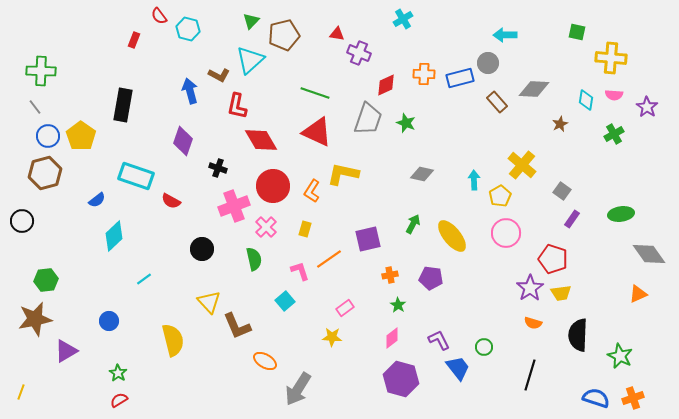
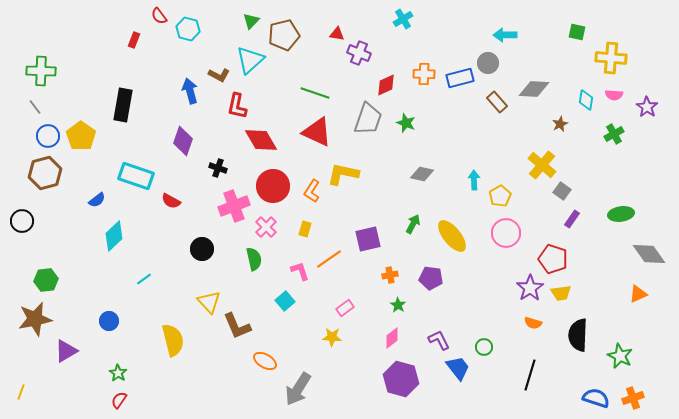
yellow cross at (522, 165): moved 20 px right
red semicircle at (119, 400): rotated 24 degrees counterclockwise
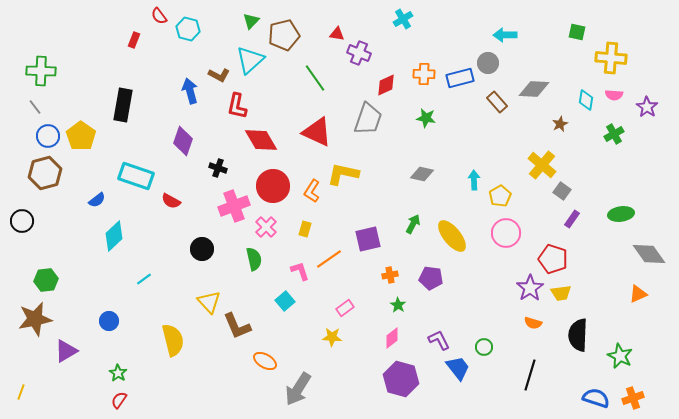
green line at (315, 93): moved 15 px up; rotated 36 degrees clockwise
green star at (406, 123): moved 20 px right, 5 px up; rotated 12 degrees counterclockwise
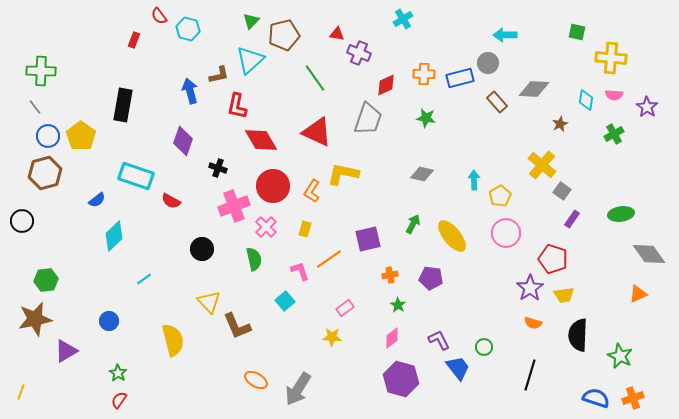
brown L-shape at (219, 75): rotated 40 degrees counterclockwise
yellow trapezoid at (561, 293): moved 3 px right, 2 px down
orange ellipse at (265, 361): moved 9 px left, 19 px down
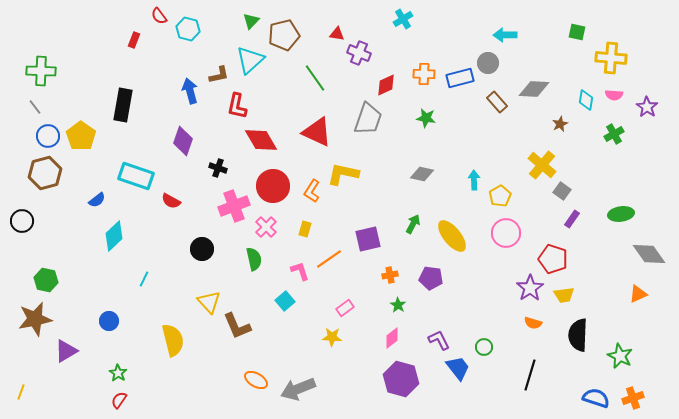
cyan line at (144, 279): rotated 28 degrees counterclockwise
green hexagon at (46, 280): rotated 20 degrees clockwise
gray arrow at (298, 389): rotated 36 degrees clockwise
